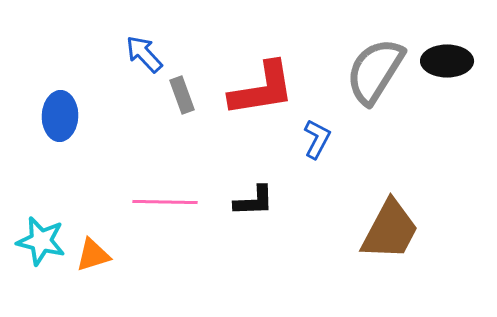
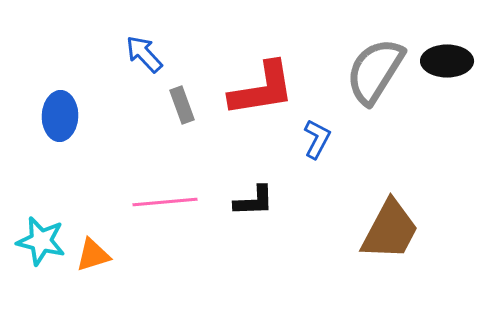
gray rectangle: moved 10 px down
pink line: rotated 6 degrees counterclockwise
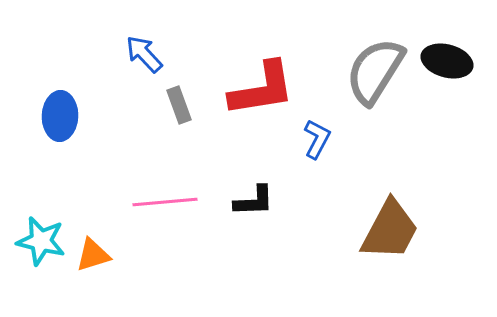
black ellipse: rotated 15 degrees clockwise
gray rectangle: moved 3 px left
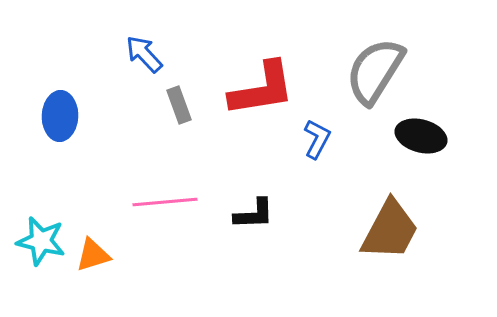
black ellipse: moved 26 px left, 75 px down
black L-shape: moved 13 px down
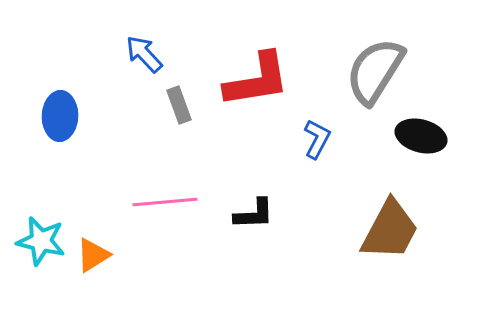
red L-shape: moved 5 px left, 9 px up
orange triangle: rotated 15 degrees counterclockwise
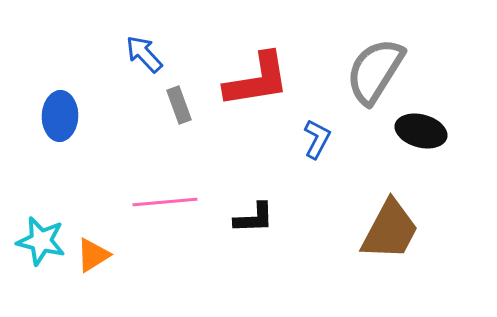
black ellipse: moved 5 px up
black L-shape: moved 4 px down
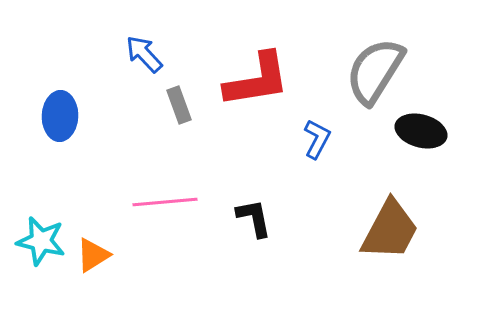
black L-shape: rotated 99 degrees counterclockwise
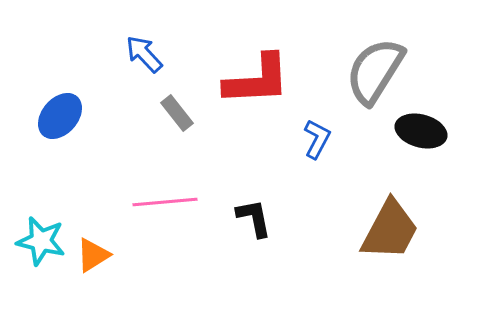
red L-shape: rotated 6 degrees clockwise
gray rectangle: moved 2 px left, 8 px down; rotated 18 degrees counterclockwise
blue ellipse: rotated 39 degrees clockwise
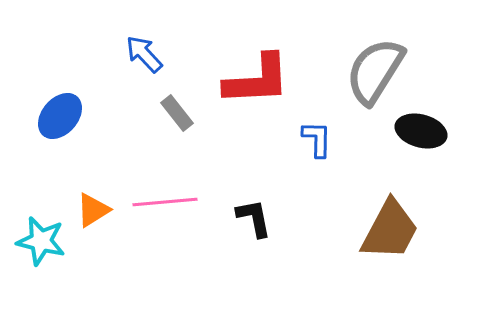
blue L-shape: rotated 27 degrees counterclockwise
orange triangle: moved 45 px up
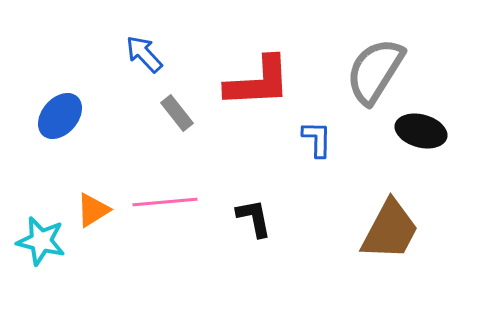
red L-shape: moved 1 px right, 2 px down
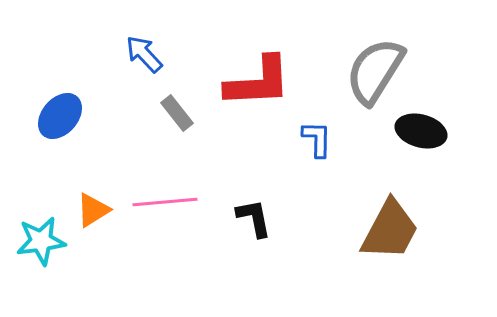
cyan star: rotated 21 degrees counterclockwise
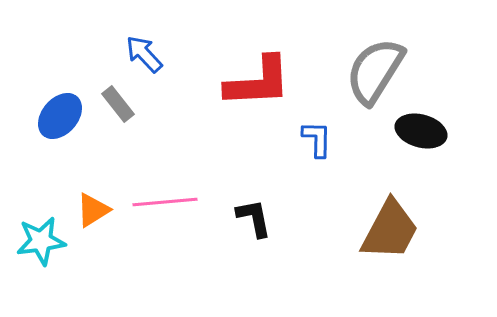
gray rectangle: moved 59 px left, 9 px up
